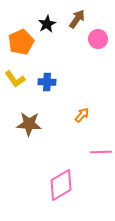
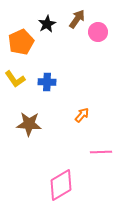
pink circle: moved 7 px up
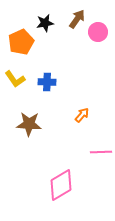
black star: moved 2 px left, 1 px up; rotated 18 degrees clockwise
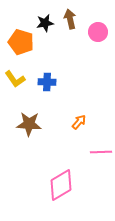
brown arrow: moved 7 px left; rotated 48 degrees counterclockwise
orange pentagon: rotated 30 degrees counterclockwise
orange arrow: moved 3 px left, 7 px down
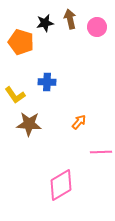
pink circle: moved 1 px left, 5 px up
yellow L-shape: moved 16 px down
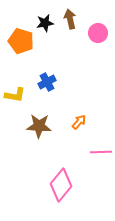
pink circle: moved 1 px right, 6 px down
orange pentagon: moved 1 px up
blue cross: rotated 30 degrees counterclockwise
yellow L-shape: rotated 45 degrees counterclockwise
brown star: moved 10 px right, 2 px down
pink diamond: rotated 20 degrees counterclockwise
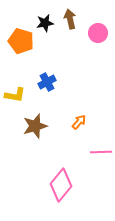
brown star: moved 4 px left; rotated 20 degrees counterclockwise
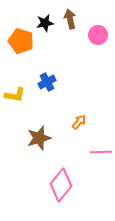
pink circle: moved 2 px down
brown star: moved 4 px right, 12 px down
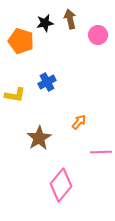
brown star: rotated 15 degrees counterclockwise
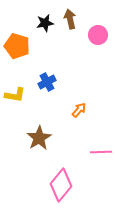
orange pentagon: moved 4 px left, 5 px down
orange arrow: moved 12 px up
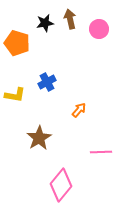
pink circle: moved 1 px right, 6 px up
orange pentagon: moved 3 px up
